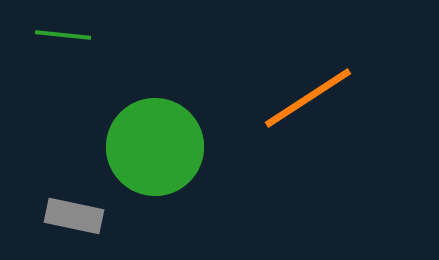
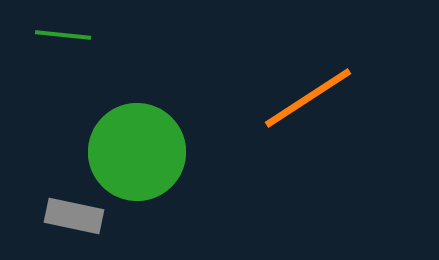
green circle: moved 18 px left, 5 px down
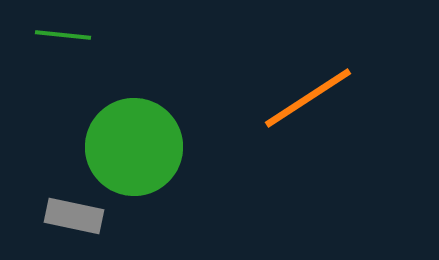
green circle: moved 3 px left, 5 px up
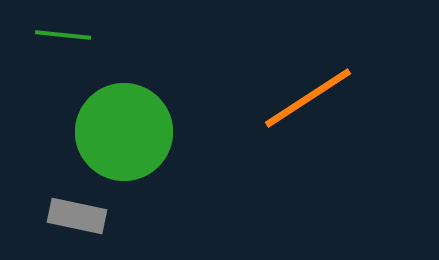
green circle: moved 10 px left, 15 px up
gray rectangle: moved 3 px right
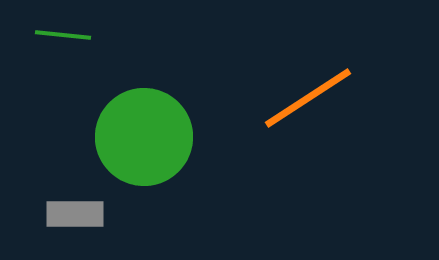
green circle: moved 20 px right, 5 px down
gray rectangle: moved 2 px left, 2 px up; rotated 12 degrees counterclockwise
